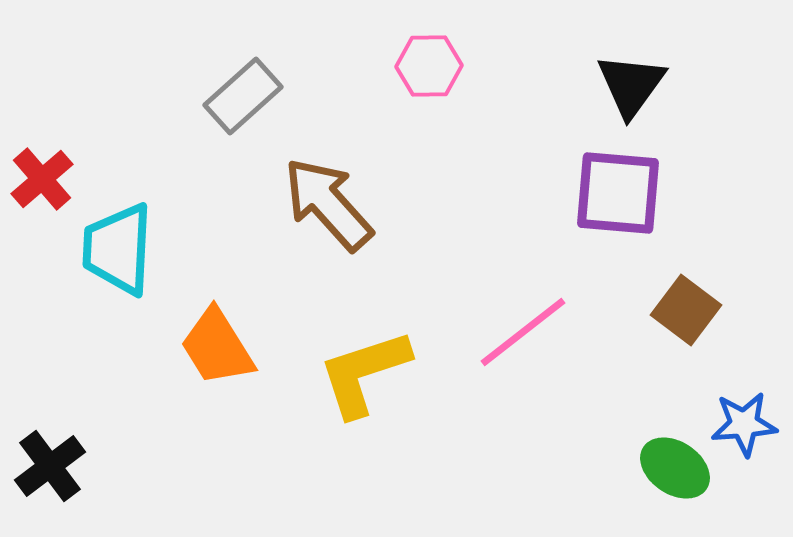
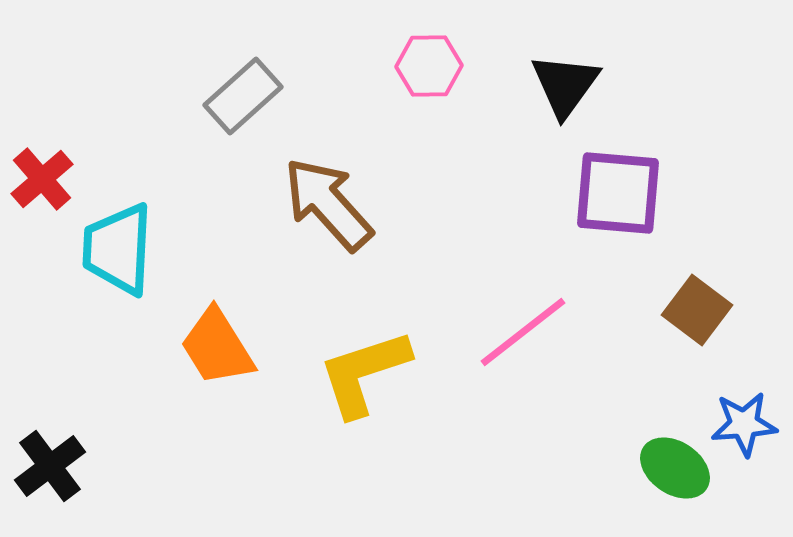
black triangle: moved 66 px left
brown square: moved 11 px right
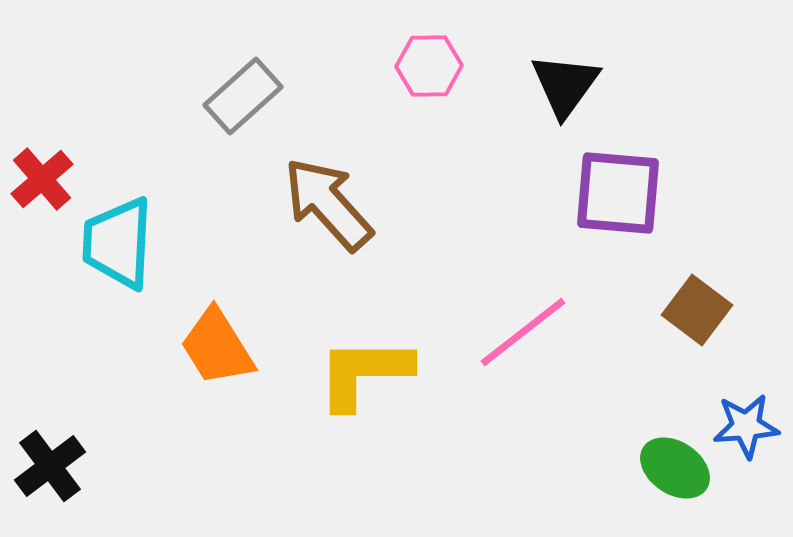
cyan trapezoid: moved 6 px up
yellow L-shape: rotated 18 degrees clockwise
blue star: moved 2 px right, 2 px down
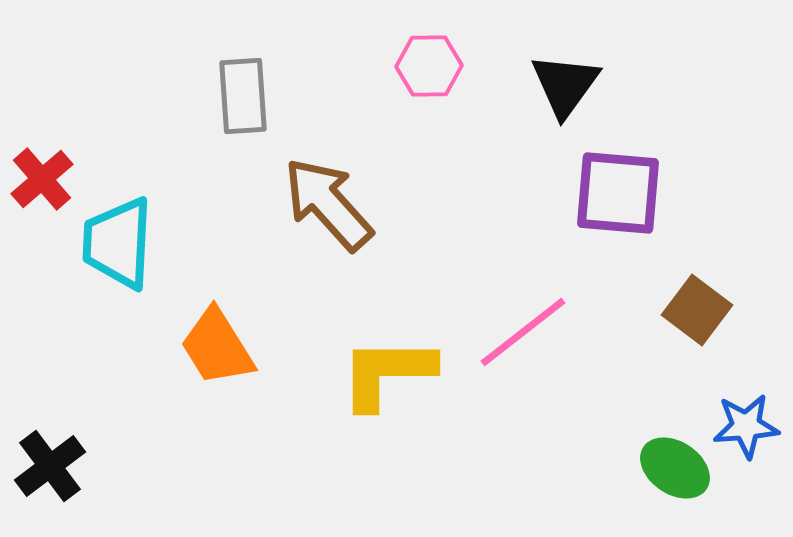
gray rectangle: rotated 52 degrees counterclockwise
yellow L-shape: moved 23 px right
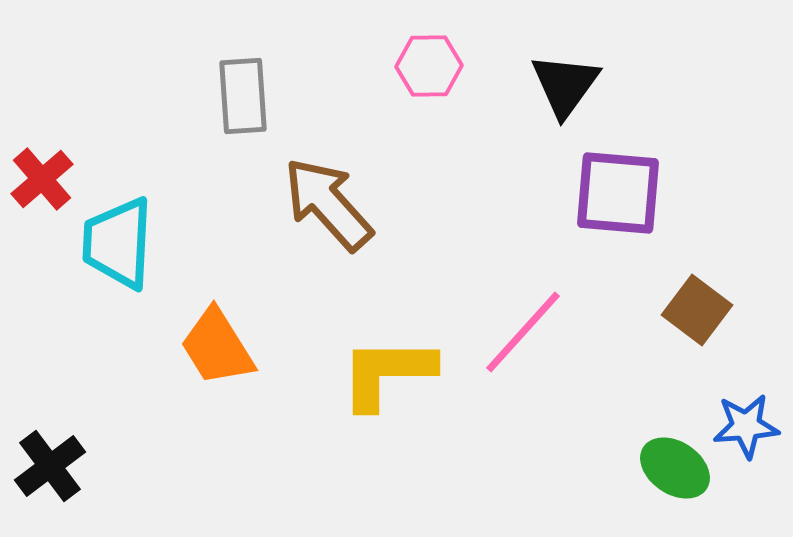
pink line: rotated 10 degrees counterclockwise
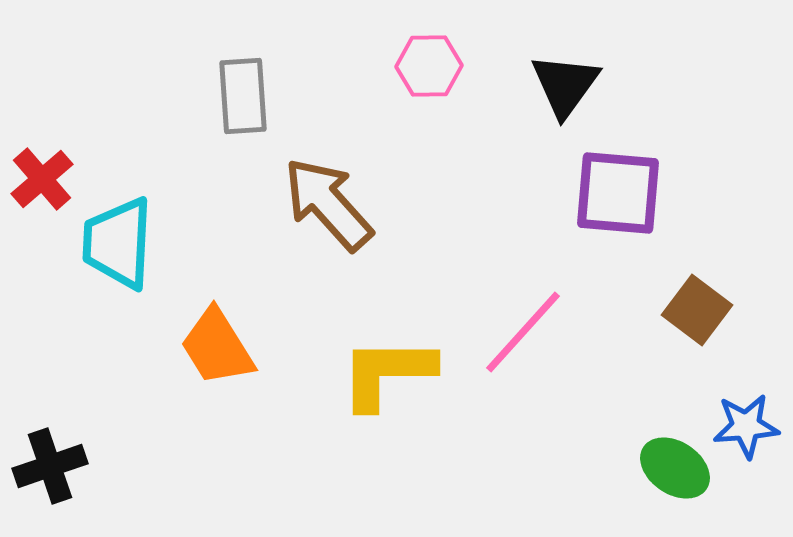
black cross: rotated 18 degrees clockwise
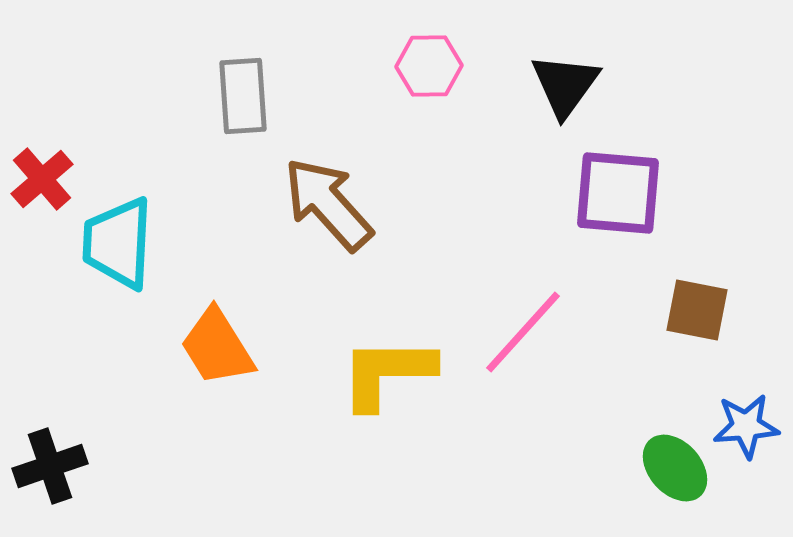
brown square: rotated 26 degrees counterclockwise
green ellipse: rotated 14 degrees clockwise
